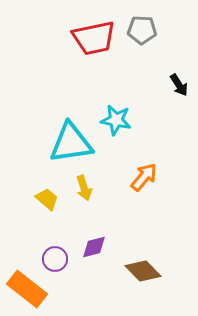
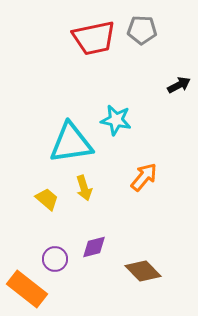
black arrow: rotated 85 degrees counterclockwise
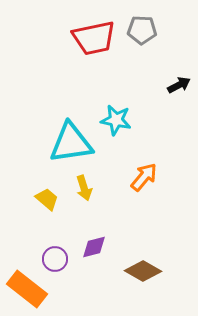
brown diamond: rotated 15 degrees counterclockwise
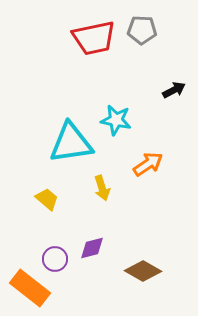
black arrow: moved 5 px left, 5 px down
orange arrow: moved 4 px right, 13 px up; rotated 16 degrees clockwise
yellow arrow: moved 18 px right
purple diamond: moved 2 px left, 1 px down
orange rectangle: moved 3 px right, 1 px up
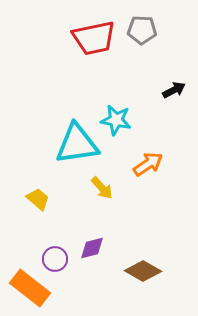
cyan triangle: moved 6 px right, 1 px down
yellow arrow: rotated 25 degrees counterclockwise
yellow trapezoid: moved 9 px left
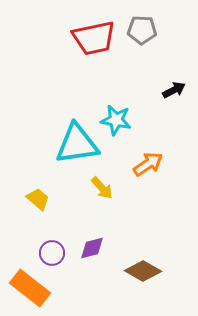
purple circle: moved 3 px left, 6 px up
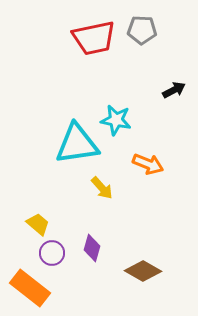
orange arrow: rotated 56 degrees clockwise
yellow trapezoid: moved 25 px down
purple diamond: rotated 60 degrees counterclockwise
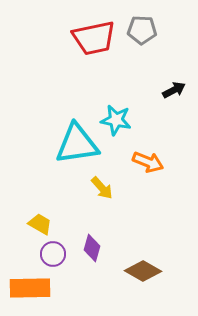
orange arrow: moved 2 px up
yellow trapezoid: moved 2 px right; rotated 10 degrees counterclockwise
purple circle: moved 1 px right, 1 px down
orange rectangle: rotated 39 degrees counterclockwise
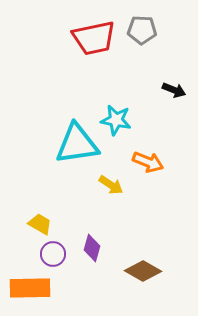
black arrow: rotated 50 degrees clockwise
yellow arrow: moved 9 px right, 3 px up; rotated 15 degrees counterclockwise
